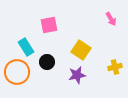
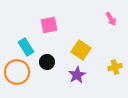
purple star: rotated 18 degrees counterclockwise
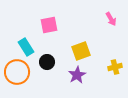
yellow square: moved 1 px down; rotated 36 degrees clockwise
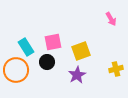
pink square: moved 4 px right, 17 px down
yellow cross: moved 1 px right, 2 px down
orange circle: moved 1 px left, 2 px up
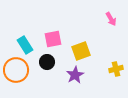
pink square: moved 3 px up
cyan rectangle: moved 1 px left, 2 px up
purple star: moved 2 px left
